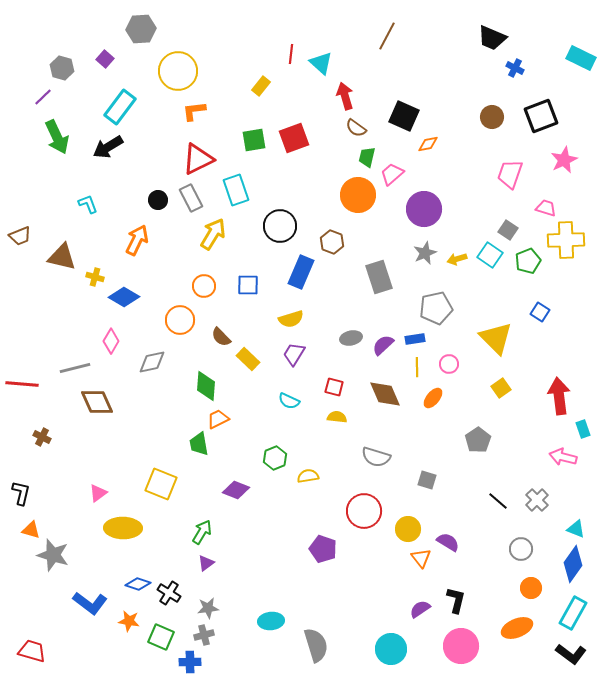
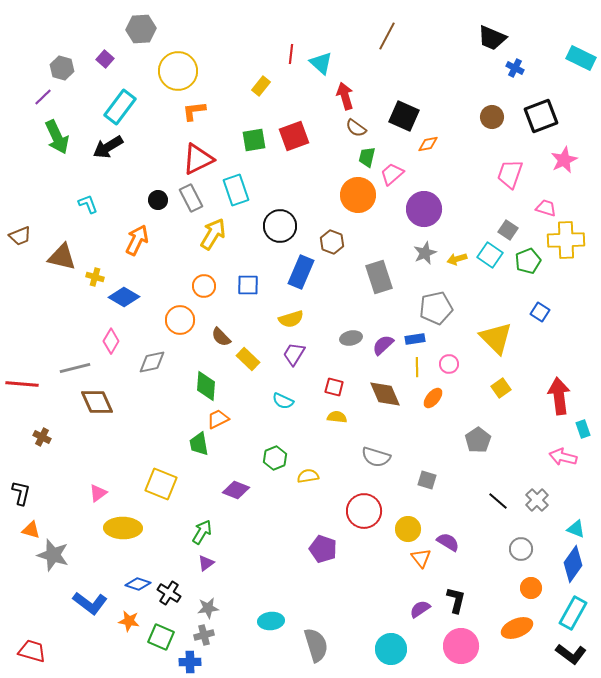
red square at (294, 138): moved 2 px up
cyan semicircle at (289, 401): moved 6 px left
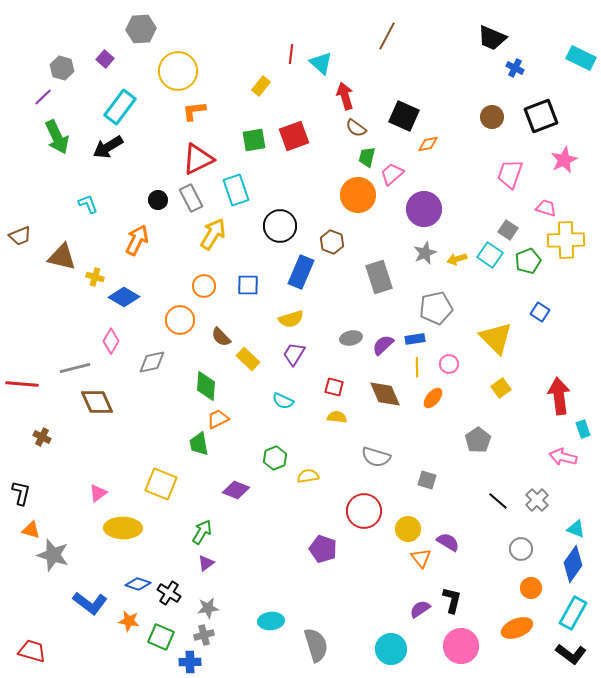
black L-shape at (456, 600): moved 4 px left
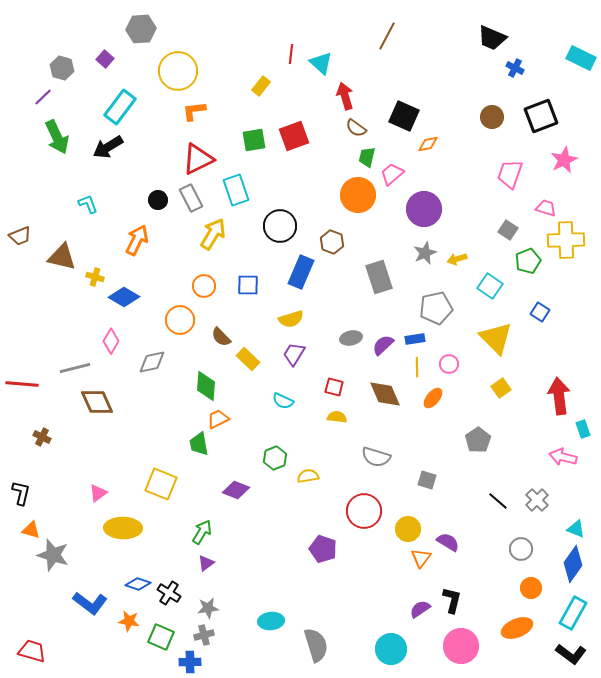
cyan square at (490, 255): moved 31 px down
orange triangle at (421, 558): rotated 15 degrees clockwise
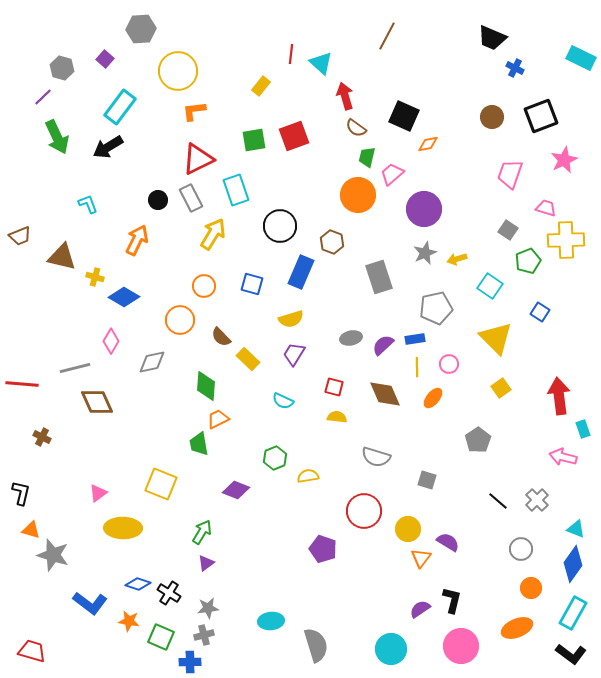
blue square at (248, 285): moved 4 px right, 1 px up; rotated 15 degrees clockwise
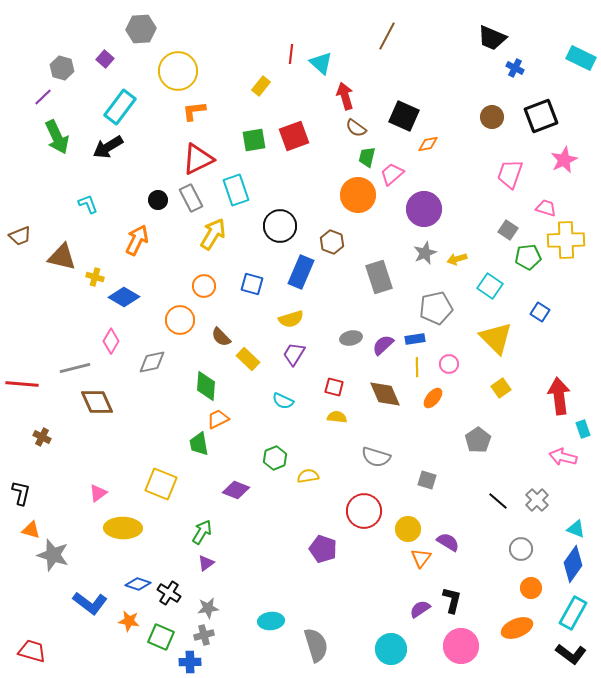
green pentagon at (528, 261): moved 4 px up; rotated 15 degrees clockwise
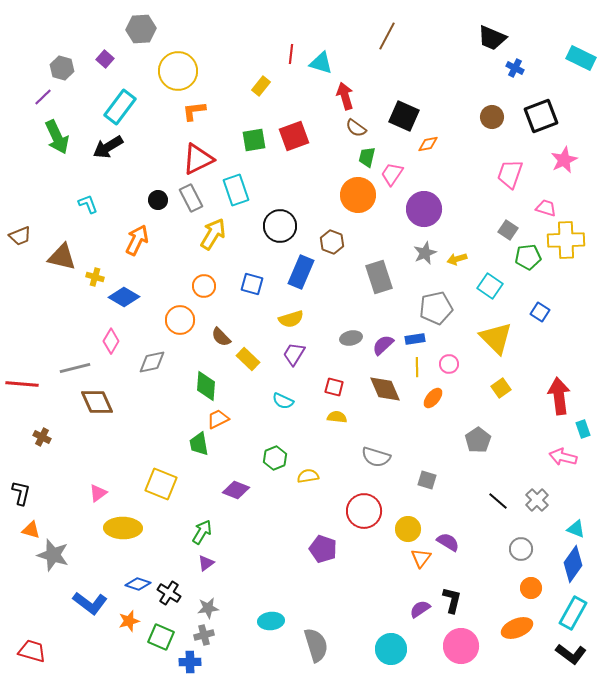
cyan triangle at (321, 63): rotated 25 degrees counterclockwise
pink trapezoid at (392, 174): rotated 15 degrees counterclockwise
brown diamond at (385, 394): moved 5 px up
orange star at (129, 621): rotated 25 degrees counterclockwise
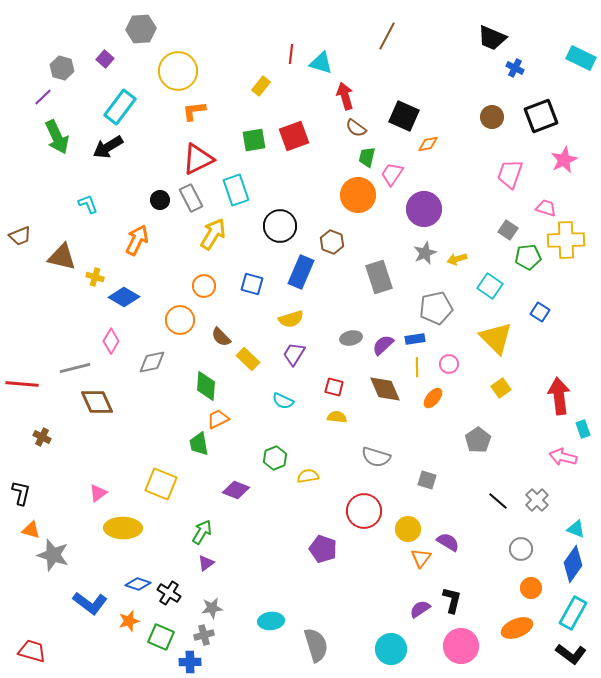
black circle at (158, 200): moved 2 px right
gray star at (208, 608): moved 4 px right
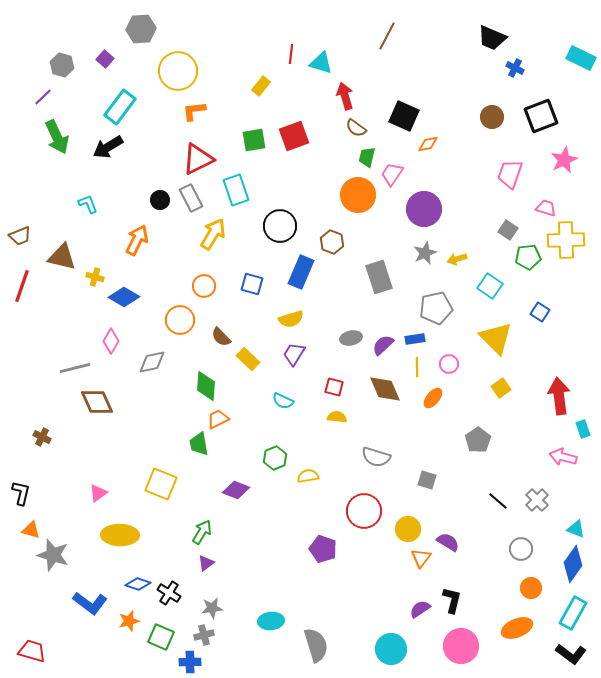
gray hexagon at (62, 68): moved 3 px up
red line at (22, 384): moved 98 px up; rotated 76 degrees counterclockwise
yellow ellipse at (123, 528): moved 3 px left, 7 px down
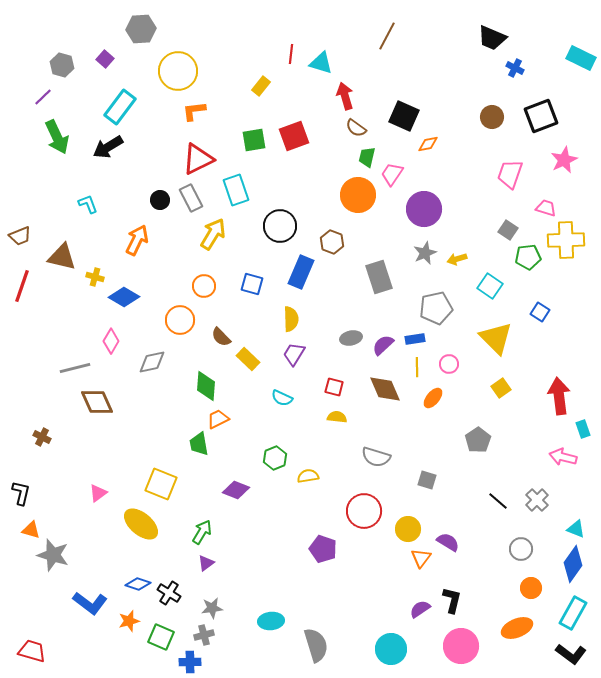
yellow semicircle at (291, 319): rotated 75 degrees counterclockwise
cyan semicircle at (283, 401): moved 1 px left, 3 px up
yellow ellipse at (120, 535): moved 21 px right, 11 px up; rotated 39 degrees clockwise
